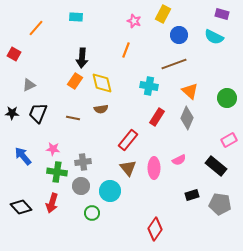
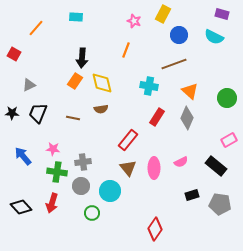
pink semicircle at (179, 160): moved 2 px right, 2 px down
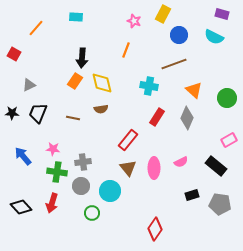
orange triangle at (190, 91): moved 4 px right, 1 px up
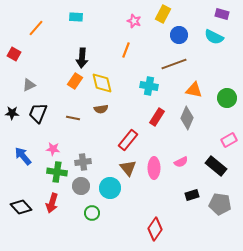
orange triangle at (194, 90): rotated 30 degrees counterclockwise
cyan circle at (110, 191): moved 3 px up
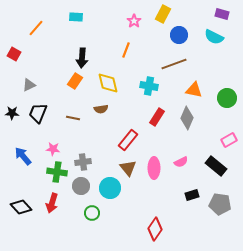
pink star at (134, 21): rotated 16 degrees clockwise
yellow diamond at (102, 83): moved 6 px right
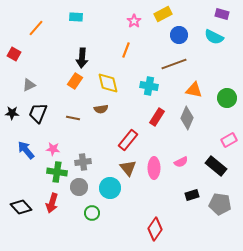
yellow rectangle at (163, 14): rotated 36 degrees clockwise
blue arrow at (23, 156): moved 3 px right, 6 px up
gray circle at (81, 186): moved 2 px left, 1 px down
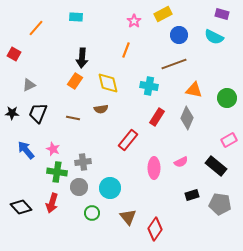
pink star at (53, 149): rotated 16 degrees clockwise
brown triangle at (128, 168): moved 49 px down
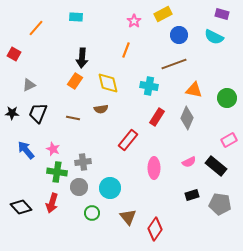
pink semicircle at (181, 162): moved 8 px right
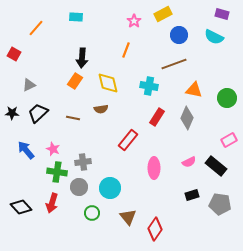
black trapezoid at (38, 113): rotated 25 degrees clockwise
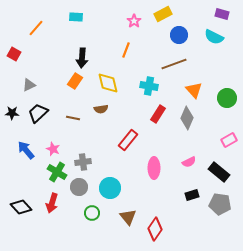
orange triangle at (194, 90): rotated 36 degrees clockwise
red rectangle at (157, 117): moved 1 px right, 3 px up
black rectangle at (216, 166): moved 3 px right, 6 px down
green cross at (57, 172): rotated 24 degrees clockwise
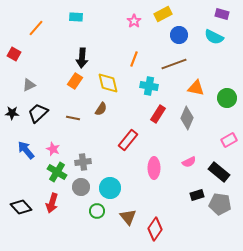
orange line at (126, 50): moved 8 px right, 9 px down
orange triangle at (194, 90): moved 2 px right, 2 px up; rotated 36 degrees counterclockwise
brown semicircle at (101, 109): rotated 48 degrees counterclockwise
gray circle at (79, 187): moved 2 px right
black rectangle at (192, 195): moved 5 px right
green circle at (92, 213): moved 5 px right, 2 px up
